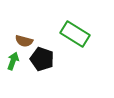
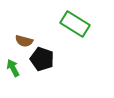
green rectangle: moved 10 px up
green arrow: moved 7 px down; rotated 48 degrees counterclockwise
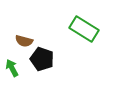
green rectangle: moved 9 px right, 5 px down
green arrow: moved 1 px left
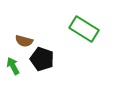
green arrow: moved 1 px right, 2 px up
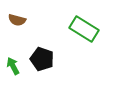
brown semicircle: moved 7 px left, 21 px up
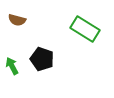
green rectangle: moved 1 px right
green arrow: moved 1 px left
